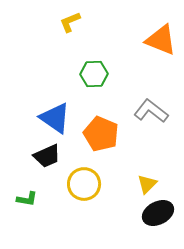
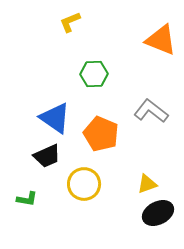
yellow triangle: rotated 25 degrees clockwise
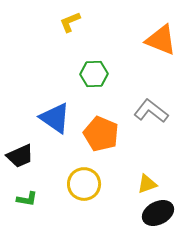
black trapezoid: moved 27 px left
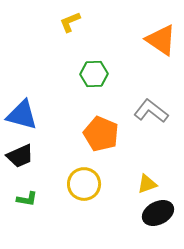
orange triangle: rotated 12 degrees clockwise
blue triangle: moved 33 px left, 3 px up; rotated 20 degrees counterclockwise
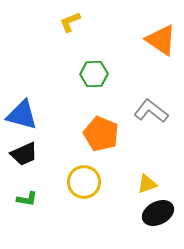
black trapezoid: moved 4 px right, 2 px up
yellow circle: moved 2 px up
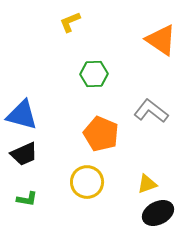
yellow circle: moved 3 px right
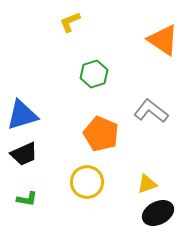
orange triangle: moved 2 px right
green hexagon: rotated 16 degrees counterclockwise
blue triangle: rotated 32 degrees counterclockwise
